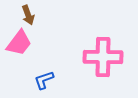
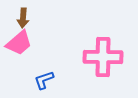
brown arrow: moved 5 px left, 3 px down; rotated 24 degrees clockwise
pink trapezoid: rotated 12 degrees clockwise
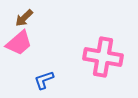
brown arrow: moved 1 px right; rotated 42 degrees clockwise
pink cross: rotated 9 degrees clockwise
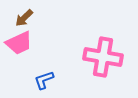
pink trapezoid: rotated 16 degrees clockwise
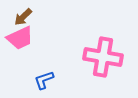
brown arrow: moved 1 px left, 1 px up
pink trapezoid: moved 1 px right, 5 px up
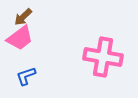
pink trapezoid: rotated 12 degrees counterclockwise
blue L-shape: moved 18 px left, 4 px up
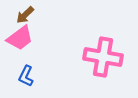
brown arrow: moved 2 px right, 2 px up
blue L-shape: rotated 45 degrees counterclockwise
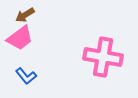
brown arrow: rotated 12 degrees clockwise
blue L-shape: rotated 65 degrees counterclockwise
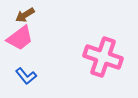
pink cross: rotated 9 degrees clockwise
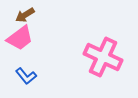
pink cross: rotated 6 degrees clockwise
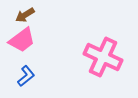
pink trapezoid: moved 2 px right, 2 px down
blue L-shape: rotated 90 degrees counterclockwise
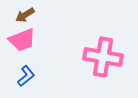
pink trapezoid: rotated 16 degrees clockwise
pink cross: rotated 15 degrees counterclockwise
